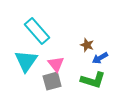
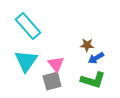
cyan rectangle: moved 9 px left, 5 px up
brown star: rotated 16 degrees counterclockwise
blue arrow: moved 4 px left
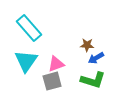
cyan rectangle: moved 1 px right, 2 px down
pink triangle: rotated 48 degrees clockwise
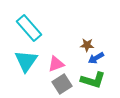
gray square: moved 10 px right, 3 px down; rotated 18 degrees counterclockwise
